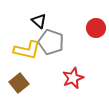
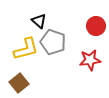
red circle: moved 2 px up
gray pentagon: moved 2 px right
yellow L-shape: moved 1 px left, 1 px up; rotated 28 degrees counterclockwise
red star: moved 17 px right, 18 px up; rotated 15 degrees clockwise
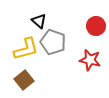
red star: rotated 20 degrees clockwise
brown square: moved 5 px right, 3 px up
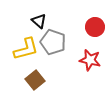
red circle: moved 1 px left, 1 px down
brown square: moved 11 px right
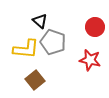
black triangle: moved 1 px right
yellow L-shape: rotated 20 degrees clockwise
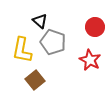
yellow L-shape: moved 4 px left, 1 px down; rotated 96 degrees clockwise
red star: rotated 15 degrees clockwise
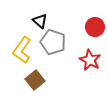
yellow L-shape: rotated 24 degrees clockwise
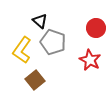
red circle: moved 1 px right, 1 px down
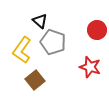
red circle: moved 1 px right, 2 px down
red star: moved 7 px down; rotated 10 degrees counterclockwise
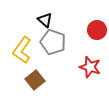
black triangle: moved 5 px right, 1 px up
